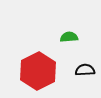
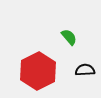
green semicircle: rotated 54 degrees clockwise
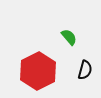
black semicircle: rotated 108 degrees clockwise
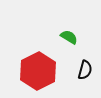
green semicircle: rotated 18 degrees counterclockwise
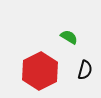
red hexagon: moved 2 px right
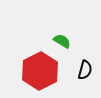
green semicircle: moved 7 px left, 4 px down
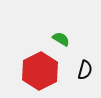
green semicircle: moved 1 px left, 2 px up
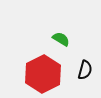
red hexagon: moved 3 px right, 3 px down
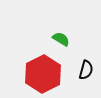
black semicircle: moved 1 px right
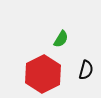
green semicircle: rotated 90 degrees clockwise
